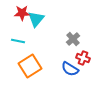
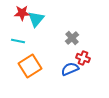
gray cross: moved 1 px left, 1 px up
blue semicircle: rotated 126 degrees clockwise
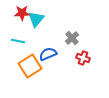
blue semicircle: moved 22 px left, 15 px up
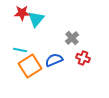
cyan line: moved 2 px right, 9 px down
blue semicircle: moved 6 px right, 6 px down
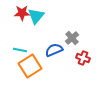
cyan triangle: moved 3 px up
blue semicircle: moved 10 px up
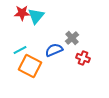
cyan line: rotated 40 degrees counterclockwise
orange square: rotated 30 degrees counterclockwise
